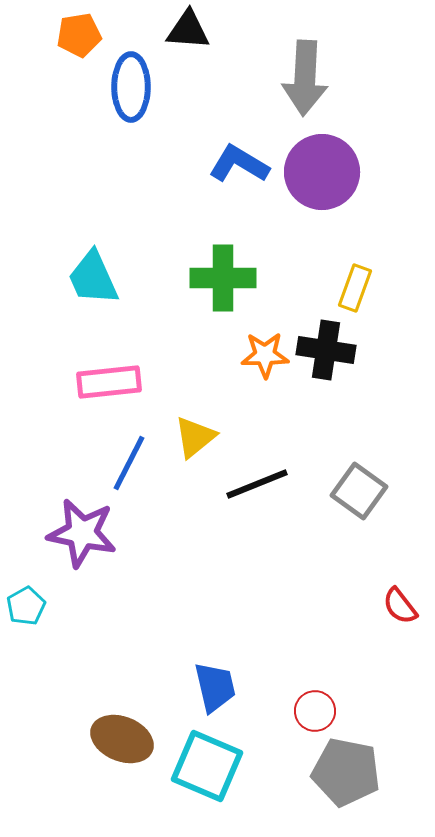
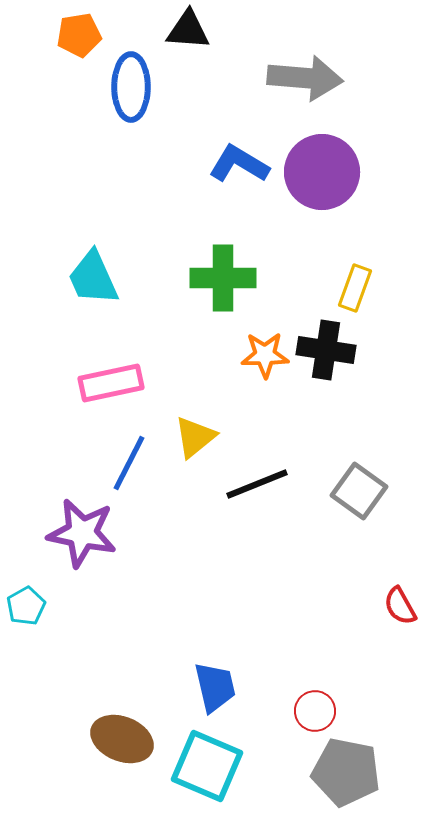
gray arrow: rotated 88 degrees counterclockwise
pink rectangle: moved 2 px right, 1 px down; rotated 6 degrees counterclockwise
red semicircle: rotated 9 degrees clockwise
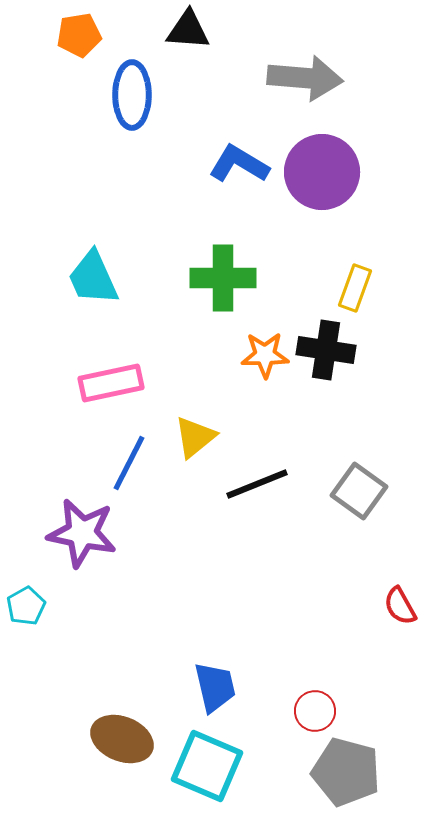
blue ellipse: moved 1 px right, 8 px down
gray pentagon: rotated 4 degrees clockwise
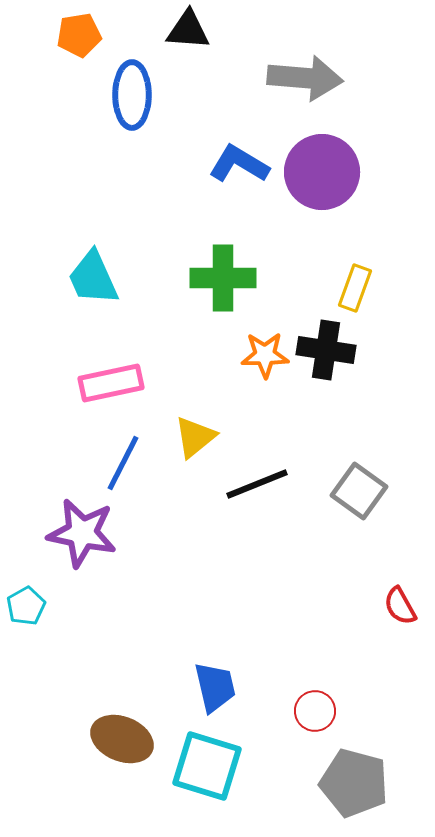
blue line: moved 6 px left
cyan square: rotated 6 degrees counterclockwise
gray pentagon: moved 8 px right, 11 px down
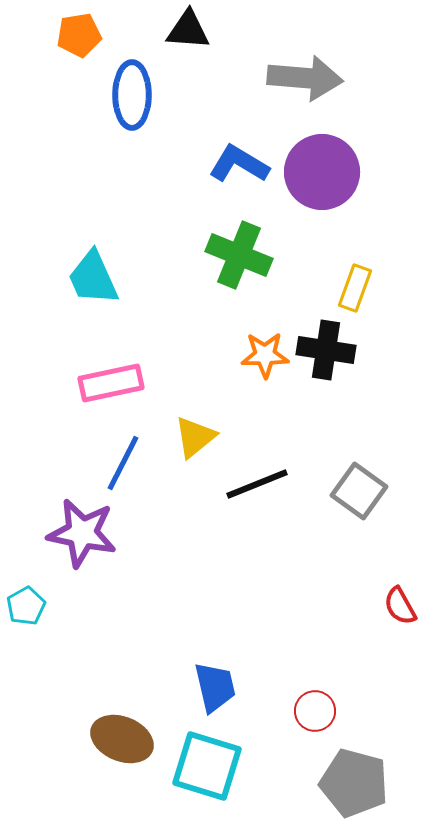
green cross: moved 16 px right, 23 px up; rotated 22 degrees clockwise
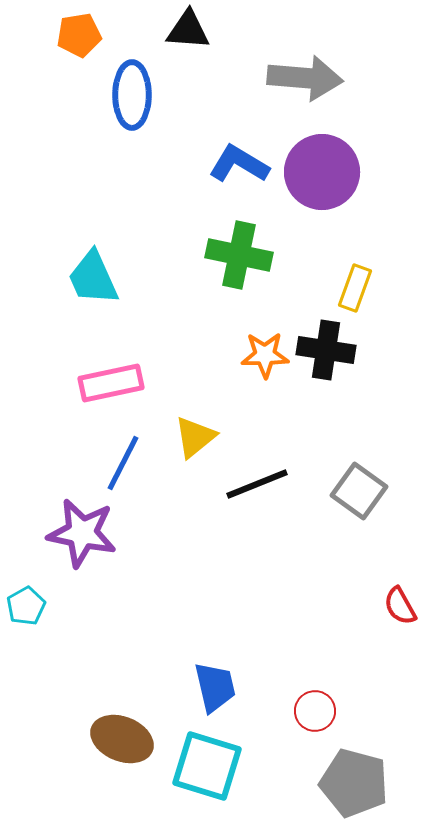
green cross: rotated 10 degrees counterclockwise
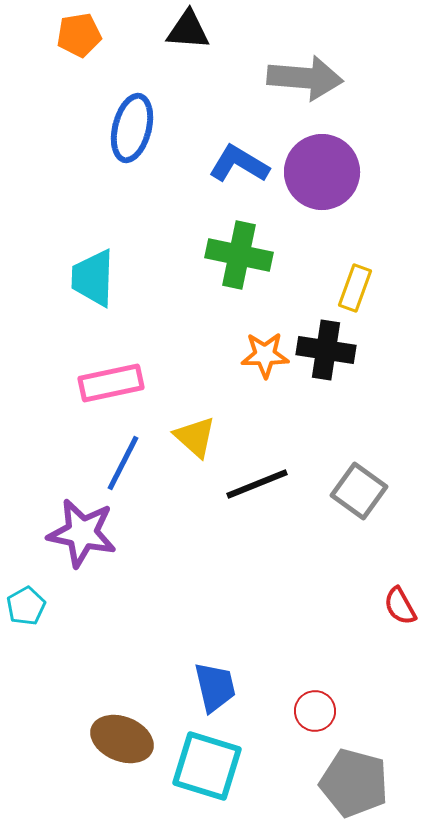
blue ellipse: moved 33 px down; rotated 14 degrees clockwise
cyan trapezoid: rotated 26 degrees clockwise
yellow triangle: rotated 39 degrees counterclockwise
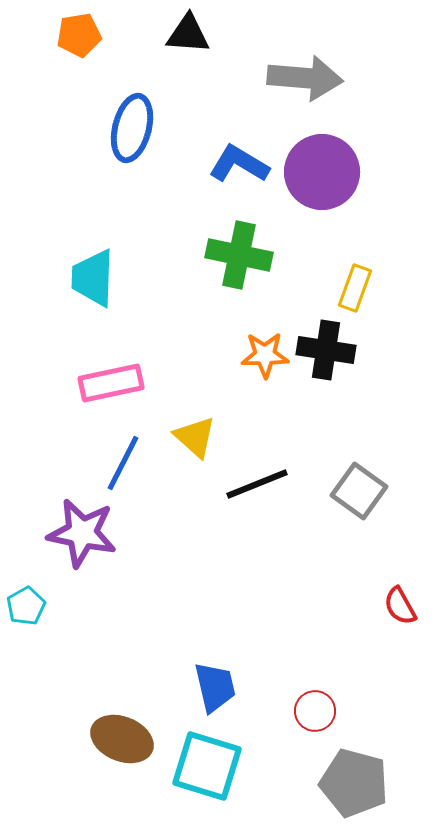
black triangle: moved 4 px down
